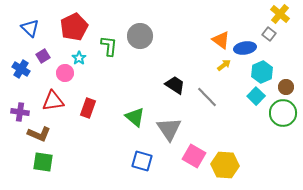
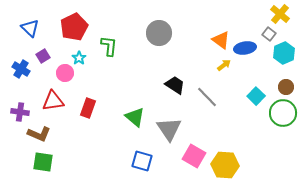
gray circle: moved 19 px right, 3 px up
cyan hexagon: moved 22 px right, 19 px up
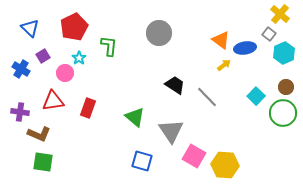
gray triangle: moved 2 px right, 2 px down
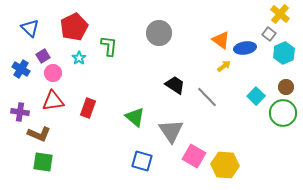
yellow arrow: moved 1 px down
pink circle: moved 12 px left
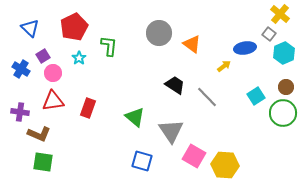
orange triangle: moved 29 px left, 4 px down
cyan square: rotated 12 degrees clockwise
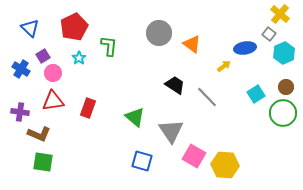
cyan square: moved 2 px up
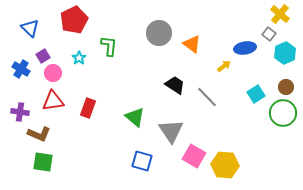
red pentagon: moved 7 px up
cyan hexagon: moved 1 px right
